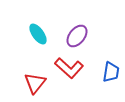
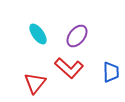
blue trapezoid: rotated 10 degrees counterclockwise
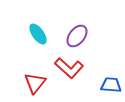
blue trapezoid: moved 13 px down; rotated 85 degrees counterclockwise
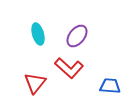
cyan ellipse: rotated 20 degrees clockwise
blue trapezoid: moved 1 px left, 1 px down
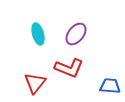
purple ellipse: moved 1 px left, 2 px up
red L-shape: rotated 20 degrees counterclockwise
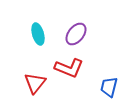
blue trapezoid: moved 1 px left, 1 px down; rotated 80 degrees counterclockwise
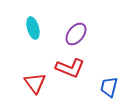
cyan ellipse: moved 5 px left, 6 px up
red L-shape: moved 1 px right
red triangle: rotated 15 degrees counterclockwise
